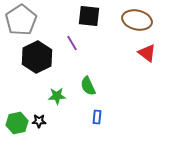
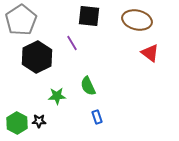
red triangle: moved 3 px right
blue rectangle: rotated 24 degrees counterclockwise
green hexagon: rotated 20 degrees counterclockwise
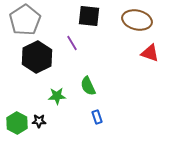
gray pentagon: moved 4 px right
red triangle: rotated 18 degrees counterclockwise
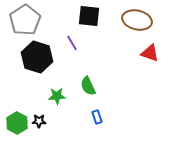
black hexagon: rotated 16 degrees counterclockwise
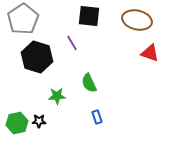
gray pentagon: moved 2 px left, 1 px up
green semicircle: moved 1 px right, 3 px up
green hexagon: rotated 20 degrees clockwise
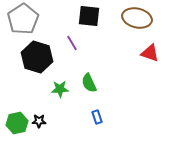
brown ellipse: moved 2 px up
green star: moved 3 px right, 7 px up
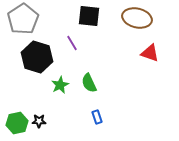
green star: moved 4 px up; rotated 24 degrees counterclockwise
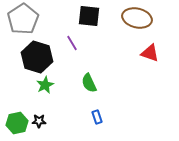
green star: moved 15 px left
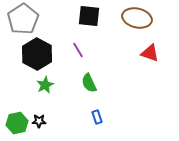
purple line: moved 6 px right, 7 px down
black hexagon: moved 3 px up; rotated 12 degrees clockwise
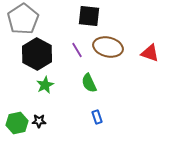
brown ellipse: moved 29 px left, 29 px down
purple line: moved 1 px left
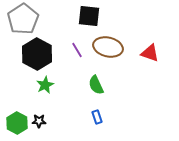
green semicircle: moved 7 px right, 2 px down
green hexagon: rotated 20 degrees counterclockwise
